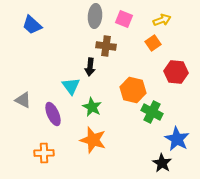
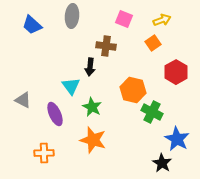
gray ellipse: moved 23 px left
red hexagon: rotated 25 degrees clockwise
purple ellipse: moved 2 px right
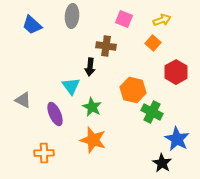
orange square: rotated 14 degrees counterclockwise
